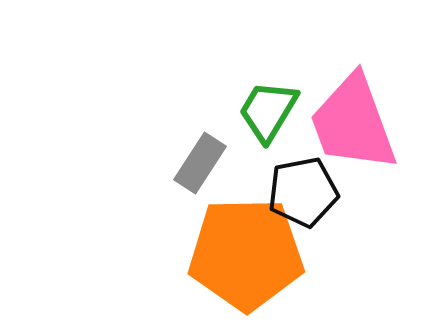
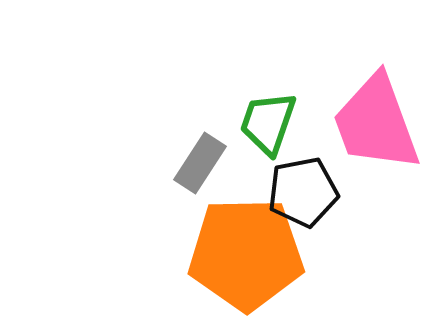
green trapezoid: moved 12 px down; rotated 12 degrees counterclockwise
pink trapezoid: moved 23 px right
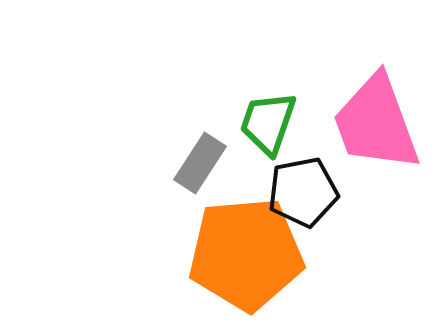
orange pentagon: rotated 4 degrees counterclockwise
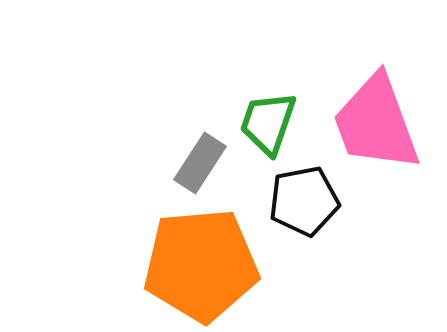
black pentagon: moved 1 px right, 9 px down
orange pentagon: moved 45 px left, 11 px down
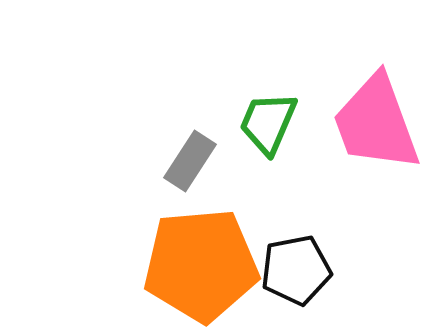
green trapezoid: rotated 4 degrees clockwise
gray rectangle: moved 10 px left, 2 px up
black pentagon: moved 8 px left, 69 px down
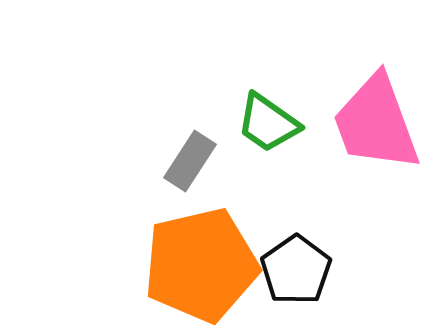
green trapezoid: rotated 78 degrees counterclockwise
orange pentagon: rotated 8 degrees counterclockwise
black pentagon: rotated 24 degrees counterclockwise
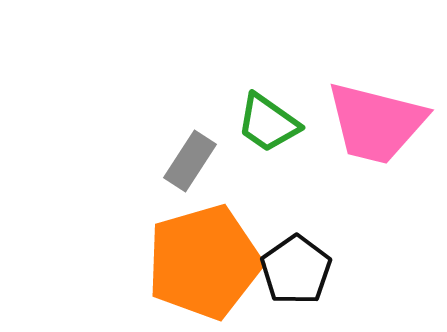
pink trapezoid: rotated 56 degrees counterclockwise
orange pentagon: moved 3 px right, 3 px up; rotated 3 degrees counterclockwise
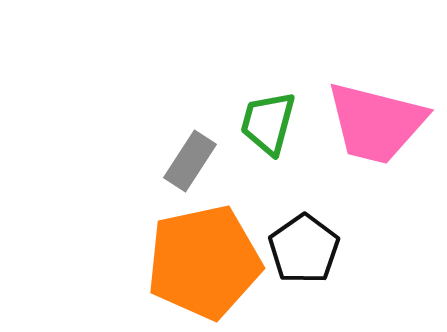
green trapezoid: rotated 70 degrees clockwise
orange pentagon: rotated 4 degrees clockwise
black pentagon: moved 8 px right, 21 px up
